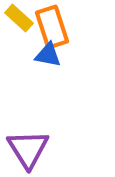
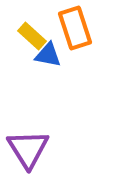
yellow rectangle: moved 13 px right, 18 px down
orange rectangle: moved 23 px right, 1 px down
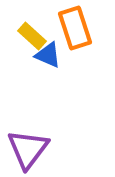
blue triangle: rotated 12 degrees clockwise
purple triangle: rotated 9 degrees clockwise
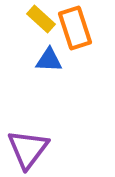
yellow rectangle: moved 9 px right, 17 px up
blue triangle: moved 1 px right, 5 px down; rotated 20 degrees counterclockwise
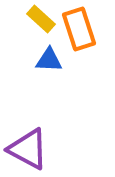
orange rectangle: moved 4 px right, 1 px down
purple triangle: rotated 39 degrees counterclockwise
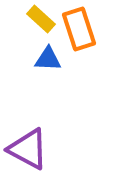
blue triangle: moved 1 px left, 1 px up
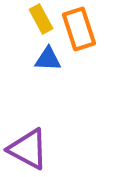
yellow rectangle: rotated 20 degrees clockwise
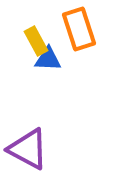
yellow rectangle: moved 5 px left, 22 px down
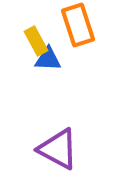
orange rectangle: moved 1 px left, 4 px up
purple triangle: moved 30 px right
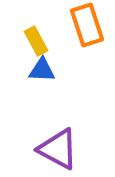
orange rectangle: moved 9 px right
blue triangle: moved 6 px left, 11 px down
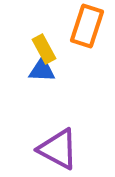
orange rectangle: moved 1 px down; rotated 36 degrees clockwise
yellow rectangle: moved 8 px right, 8 px down
